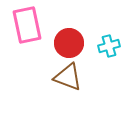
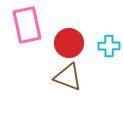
cyan cross: rotated 15 degrees clockwise
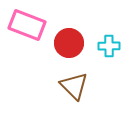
pink rectangle: rotated 57 degrees counterclockwise
brown triangle: moved 6 px right, 9 px down; rotated 24 degrees clockwise
